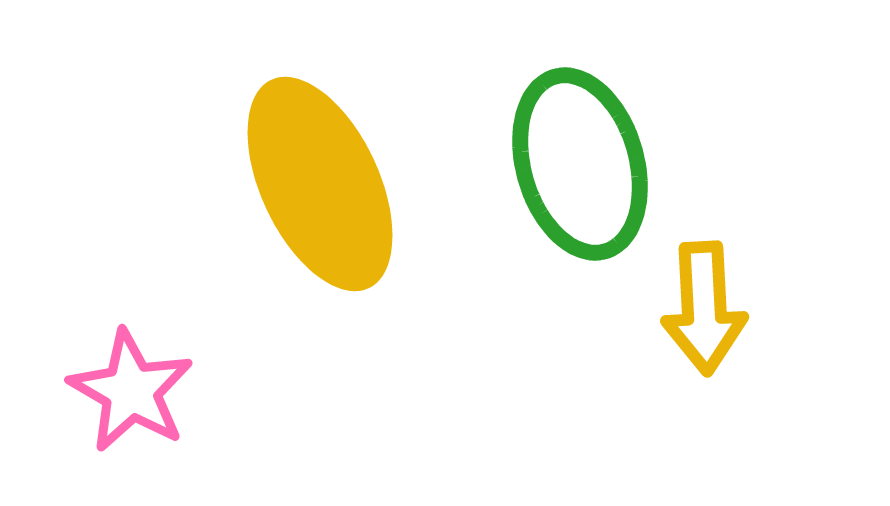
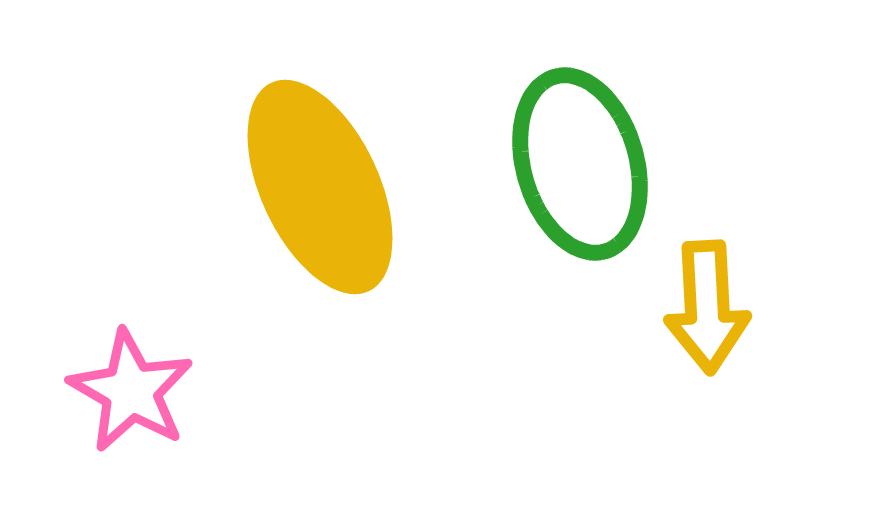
yellow ellipse: moved 3 px down
yellow arrow: moved 3 px right, 1 px up
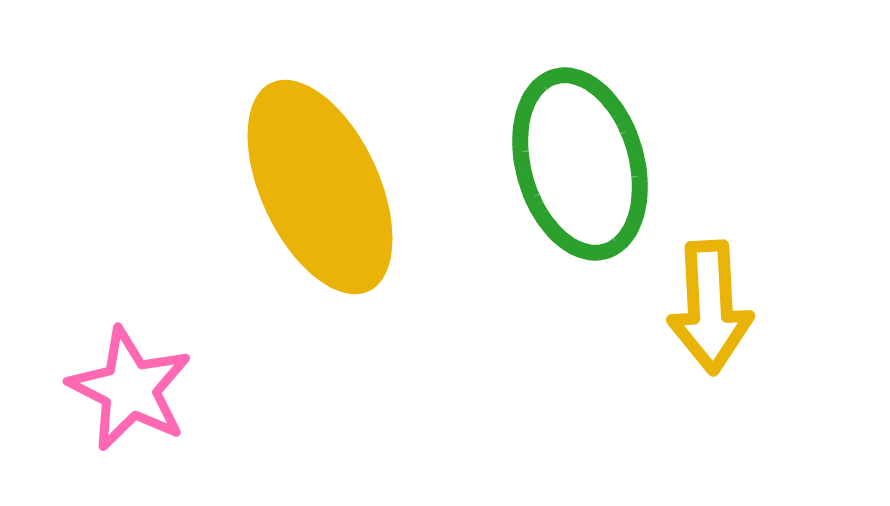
yellow arrow: moved 3 px right
pink star: moved 1 px left, 2 px up; rotated 3 degrees counterclockwise
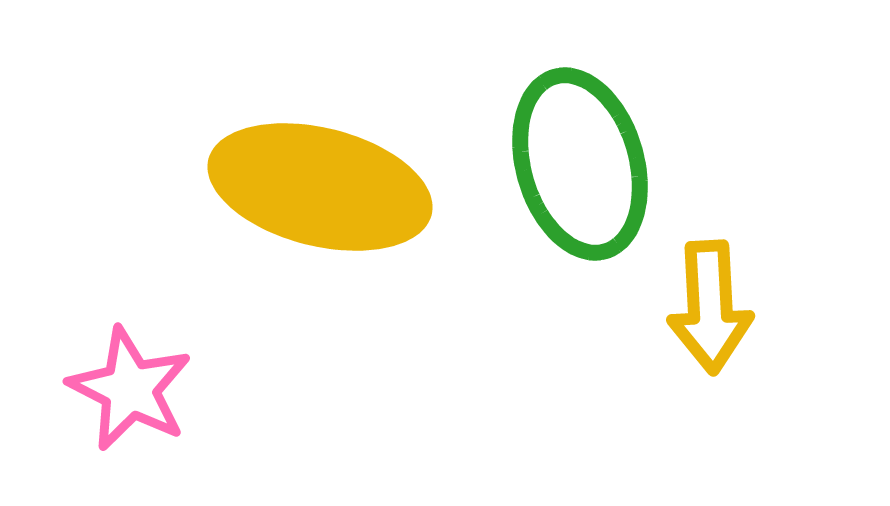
yellow ellipse: rotated 51 degrees counterclockwise
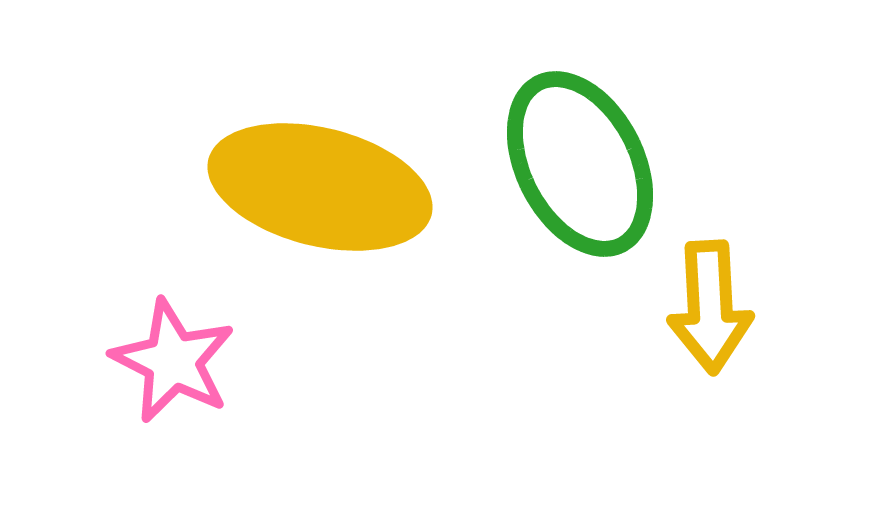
green ellipse: rotated 11 degrees counterclockwise
pink star: moved 43 px right, 28 px up
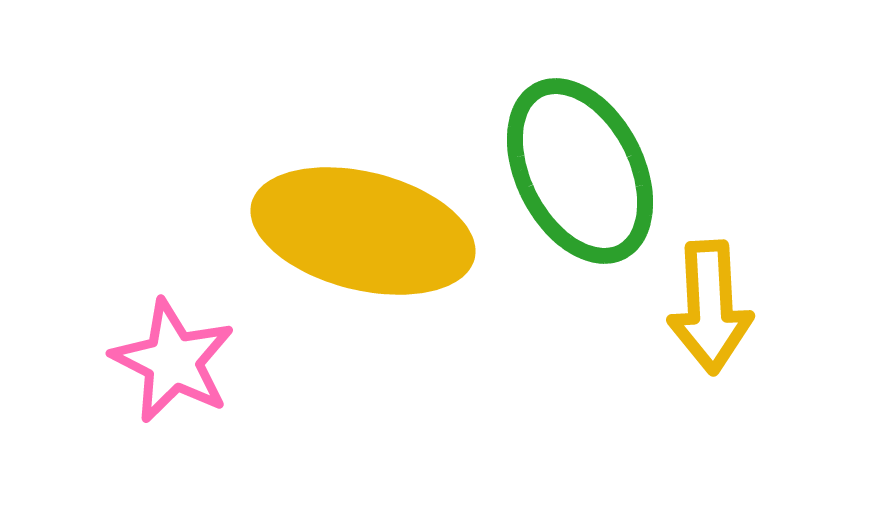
green ellipse: moved 7 px down
yellow ellipse: moved 43 px right, 44 px down
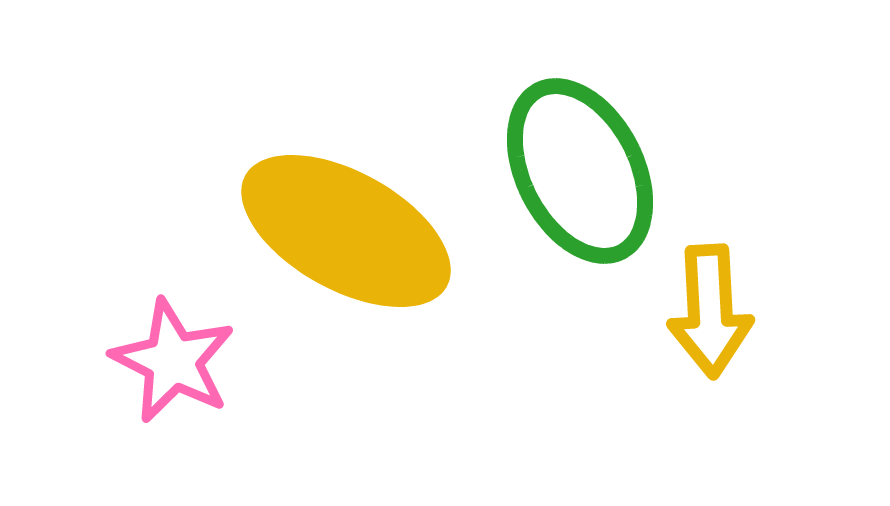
yellow ellipse: moved 17 px left; rotated 15 degrees clockwise
yellow arrow: moved 4 px down
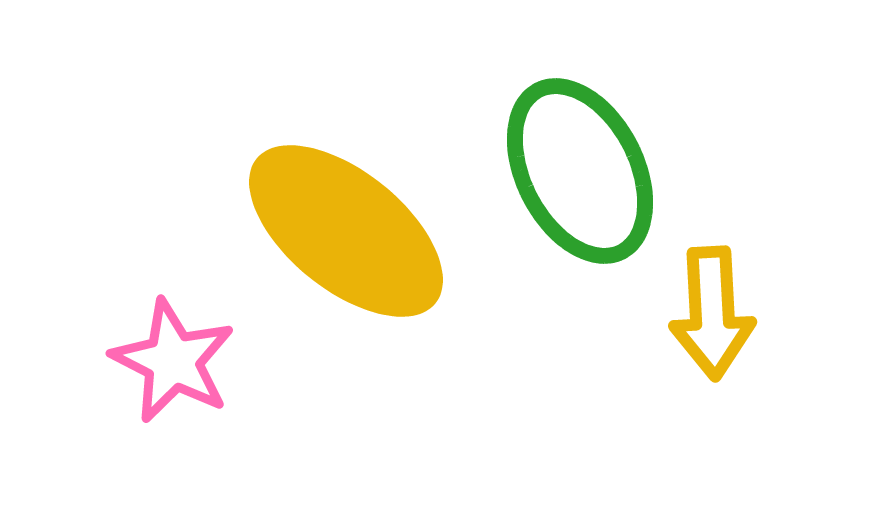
yellow ellipse: rotated 10 degrees clockwise
yellow arrow: moved 2 px right, 2 px down
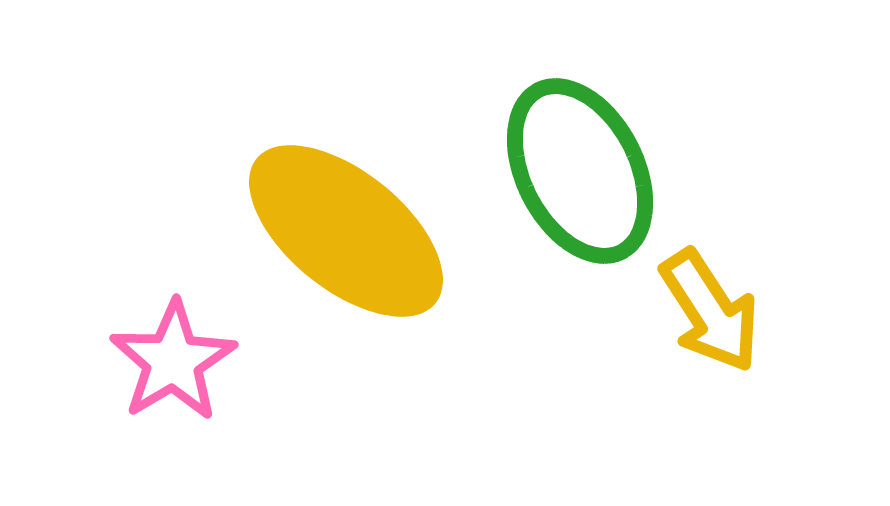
yellow arrow: moved 2 px left, 2 px up; rotated 30 degrees counterclockwise
pink star: rotated 14 degrees clockwise
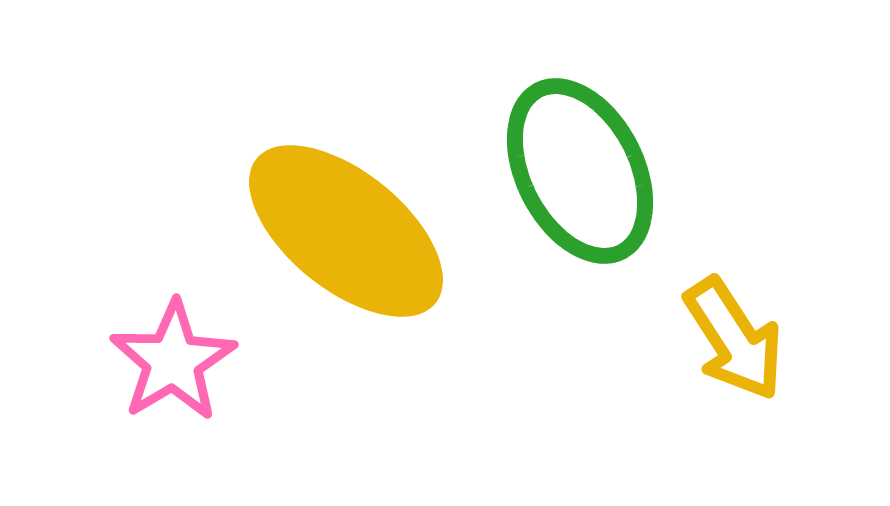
yellow arrow: moved 24 px right, 28 px down
